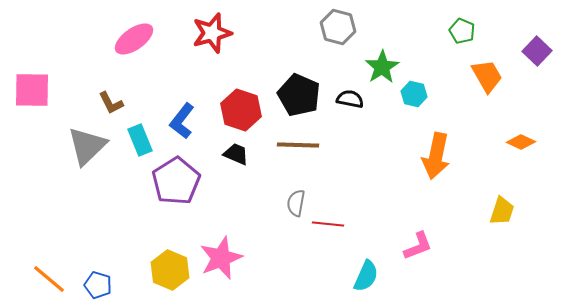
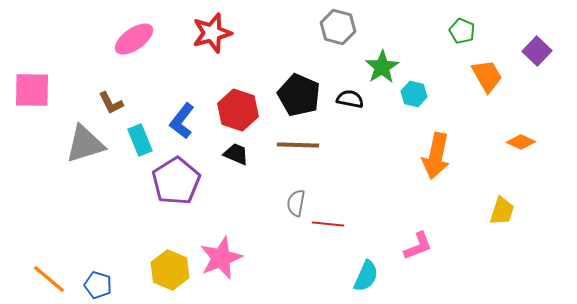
red hexagon: moved 3 px left
gray triangle: moved 2 px left, 2 px up; rotated 27 degrees clockwise
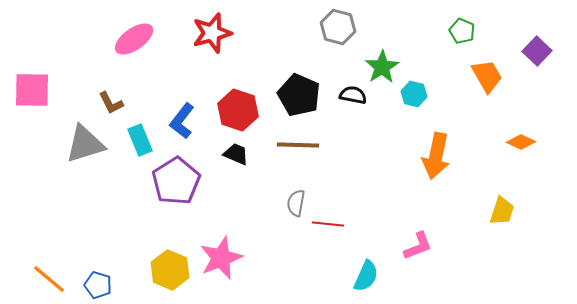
black semicircle: moved 3 px right, 4 px up
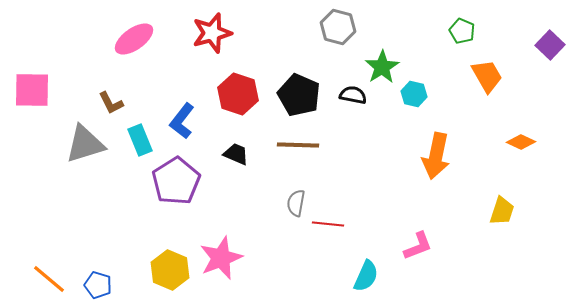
purple square: moved 13 px right, 6 px up
red hexagon: moved 16 px up
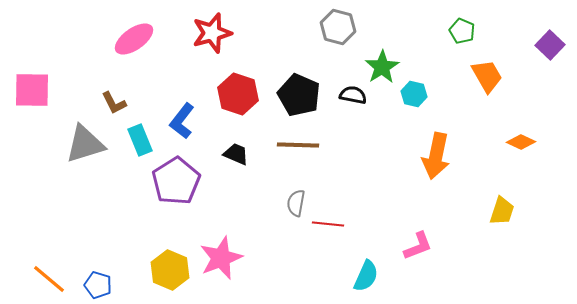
brown L-shape: moved 3 px right
